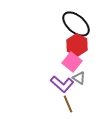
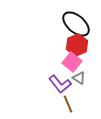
red hexagon: rotated 10 degrees clockwise
purple L-shape: moved 2 px left; rotated 10 degrees clockwise
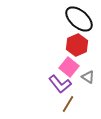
black ellipse: moved 3 px right, 5 px up
pink square: moved 3 px left, 5 px down
gray triangle: moved 9 px right, 1 px up
brown line: rotated 54 degrees clockwise
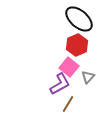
gray triangle: rotated 40 degrees clockwise
purple L-shape: rotated 80 degrees counterclockwise
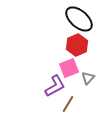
pink square: moved 1 px down; rotated 30 degrees clockwise
gray triangle: moved 1 px down
purple L-shape: moved 5 px left, 2 px down
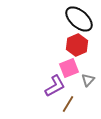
gray triangle: moved 2 px down
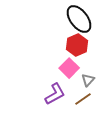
black ellipse: rotated 12 degrees clockwise
pink square: rotated 24 degrees counterclockwise
purple L-shape: moved 8 px down
brown line: moved 15 px right, 5 px up; rotated 24 degrees clockwise
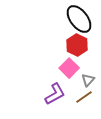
red hexagon: rotated 10 degrees counterclockwise
brown line: moved 1 px right, 2 px up
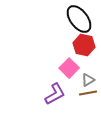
red hexagon: moved 7 px right; rotated 15 degrees counterclockwise
gray triangle: rotated 16 degrees clockwise
brown line: moved 4 px right, 4 px up; rotated 24 degrees clockwise
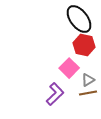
purple L-shape: rotated 15 degrees counterclockwise
